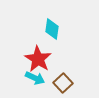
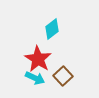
cyan diamond: rotated 45 degrees clockwise
brown square: moved 7 px up
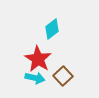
cyan arrow: rotated 12 degrees counterclockwise
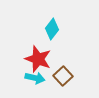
cyan diamond: rotated 15 degrees counterclockwise
red star: rotated 12 degrees counterclockwise
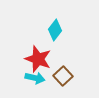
cyan diamond: moved 3 px right, 1 px down
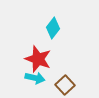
cyan diamond: moved 2 px left, 2 px up
brown square: moved 2 px right, 9 px down
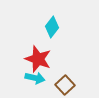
cyan diamond: moved 1 px left, 1 px up
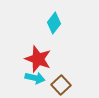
cyan diamond: moved 2 px right, 4 px up
brown square: moved 4 px left
